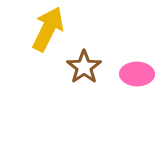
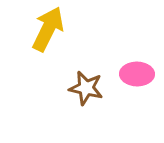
brown star: moved 2 px right, 21 px down; rotated 24 degrees counterclockwise
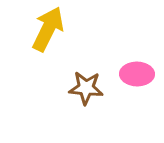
brown star: rotated 8 degrees counterclockwise
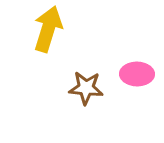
yellow arrow: rotated 9 degrees counterclockwise
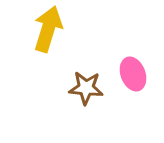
pink ellipse: moved 4 px left; rotated 68 degrees clockwise
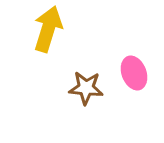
pink ellipse: moved 1 px right, 1 px up
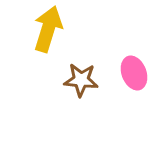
brown star: moved 5 px left, 8 px up
